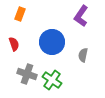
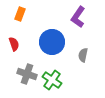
purple L-shape: moved 3 px left, 1 px down
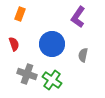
blue circle: moved 2 px down
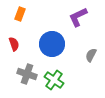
purple L-shape: rotated 30 degrees clockwise
gray semicircle: moved 8 px right; rotated 16 degrees clockwise
green cross: moved 2 px right
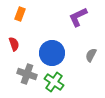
blue circle: moved 9 px down
green cross: moved 2 px down
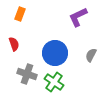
blue circle: moved 3 px right
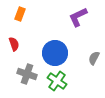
gray semicircle: moved 3 px right, 3 px down
green cross: moved 3 px right, 1 px up
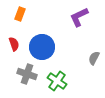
purple L-shape: moved 1 px right
blue circle: moved 13 px left, 6 px up
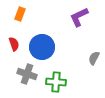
green cross: moved 1 px left, 1 px down; rotated 30 degrees counterclockwise
